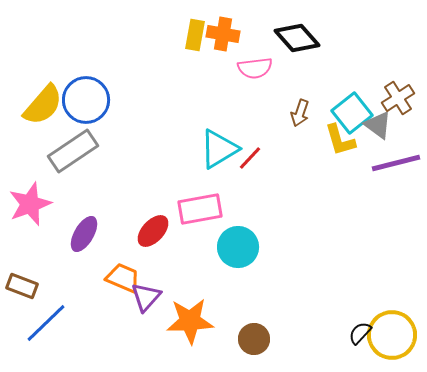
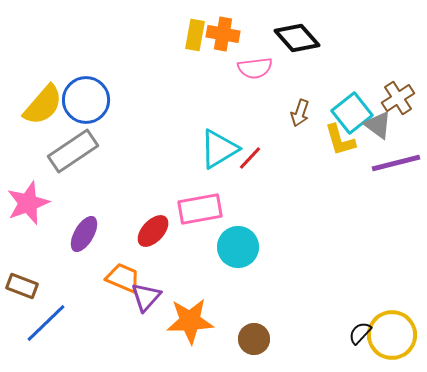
pink star: moved 2 px left, 1 px up
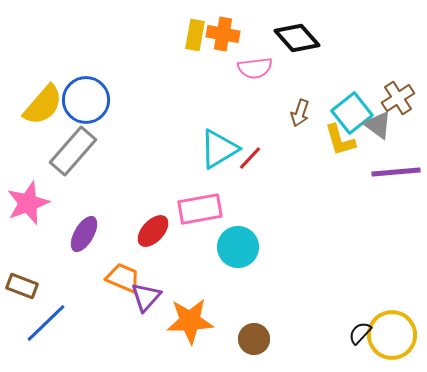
gray rectangle: rotated 15 degrees counterclockwise
purple line: moved 9 px down; rotated 9 degrees clockwise
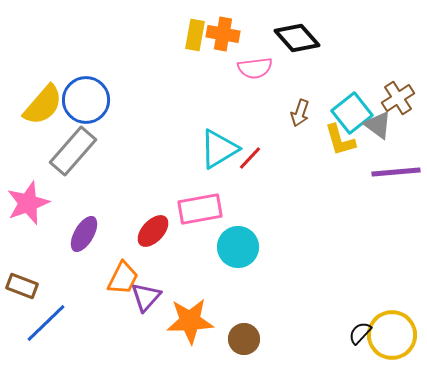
orange trapezoid: rotated 93 degrees clockwise
brown circle: moved 10 px left
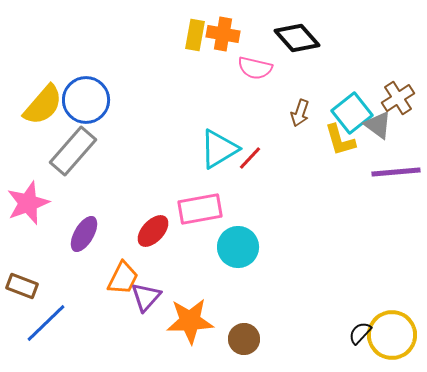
pink semicircle: rotated 20 degrees clockwise
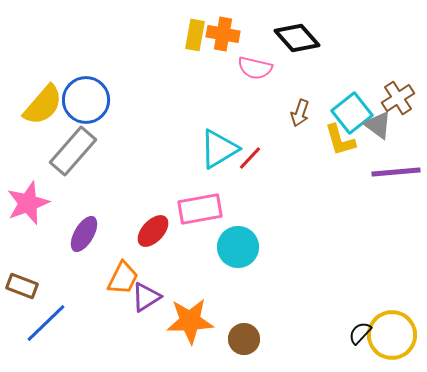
purple triangle: rotated 16 degrees clockwise
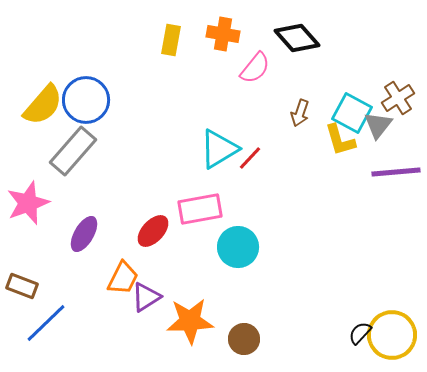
yellow rectangle: moved 24 px left, 5 px down
pink semicircle: rotated 64 degrees counterclockwise
cyan square: rotated 24 degrees counterclockwise
gray triangle: rotated 32 degrees clockwise
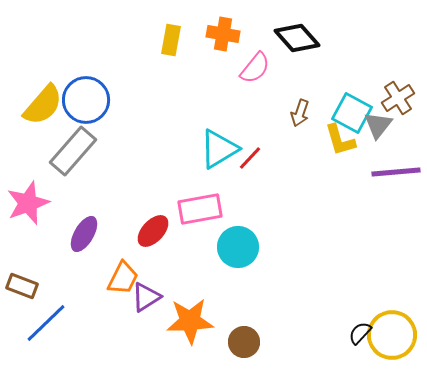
brown circle: moved 3 px down
